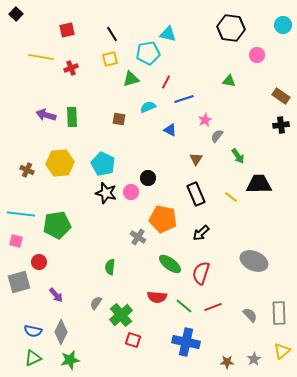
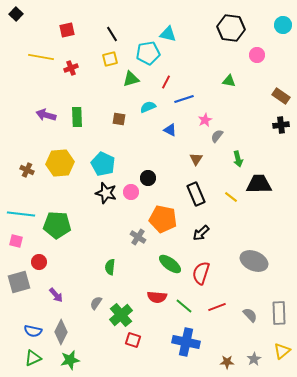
green rectangle at (72, 117): moved 5 px right
green arrow at (238, 156): moved 3 px down; rotated 21 degrees clockwise
green pentagon at (57, 225): rotated 12 degrees clockwise
red line at (213, 307): moved 4 px right
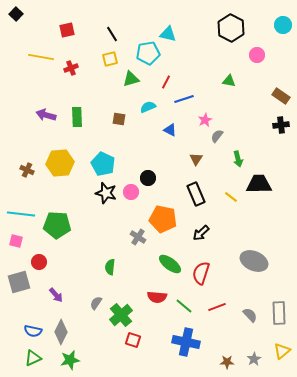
black hexagon at (231, 28): rotated 20 degrees clockwise
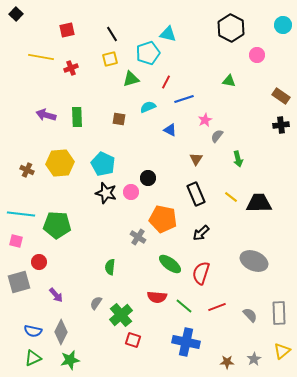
cyan pentagon at (148, 53): rotated 10 degrees counterclockwise
black trapezoid at (259, 184): moved 19 px down
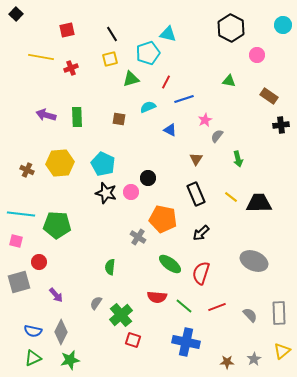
brown rectangle at (281, 96): moved 12 px left
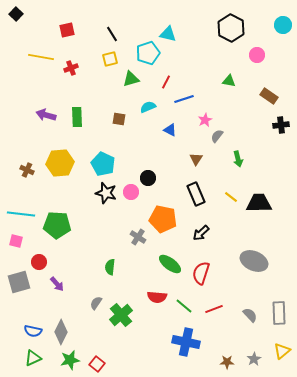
purple arrow at (56, 295): moved 1 px right, 11 px up
red line at (217, 307): moved 3 px left, 2 px down
red square at (133, 340): moved 36 px left, 24 px down; rotated 21 degrees clockwise
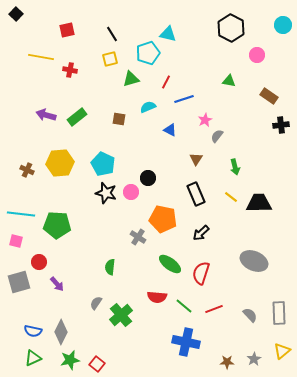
red cross at (71, 68): moved 1 px left, 2 px down; rotated 32 degrees clockwise
green rectangle at (77, 117): rotated 54 degrees clockwise
green arrow at (238, 159): moved 3 px left, 8 px down
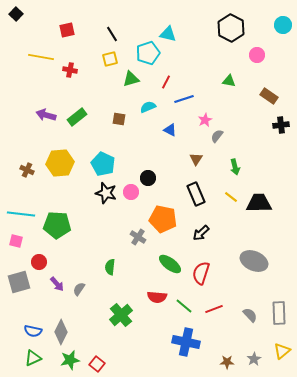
gray semicircle at (96, 303): moved 17 px left, 14 px up
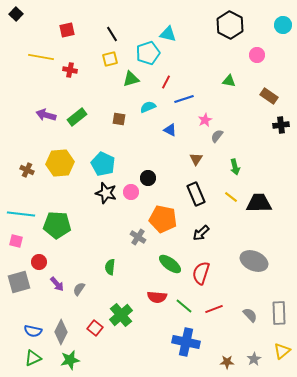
black hexagon at (231, 28): moved 1 px left, 3 px up
red square at (97, 364): moved 2 px left, 36 px up
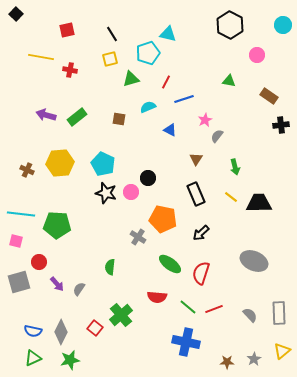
green line at (184, 306): moved 4 px right, 1 px down
